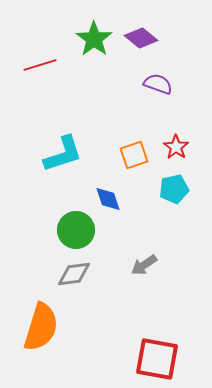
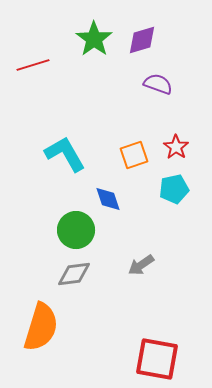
purple diamond: moved 1 px right, 2 px down; rotated 56 degrees counterclockwise
red line: moved 7 px left
cyan L-shape: moved 2 px right; rotated 102 degrees counterclockwise
gray arrow: moved 3 px left
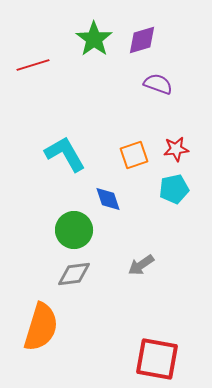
red star: moved 2 px down; rotated 30 degrees clockwise
green circle: moved 2 px left
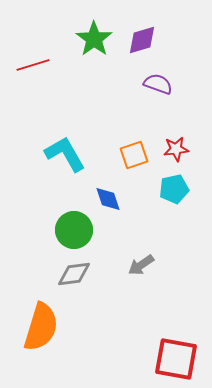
red square: moved 19 px right
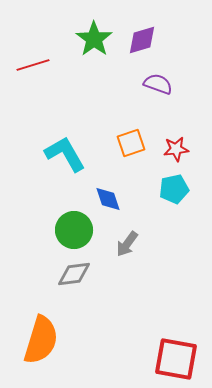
orange square: moved 3 px left, 12 px up
gray arrow: moved 14 px left, 21 px up; rotated 20 degrees counterclockwise
orange semicircle: moved 13 px down
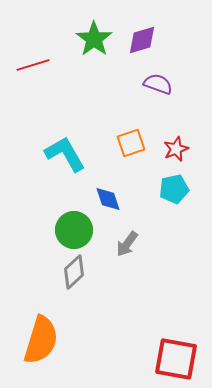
red star: rotated 15 degrees counterclockwise
gray diamond: moved 2 px up; rotated 36 degrees counterclockwise
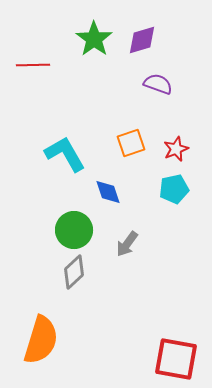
red line: rotated 16 degrees clockwise
blue diamond: moved 7 px up
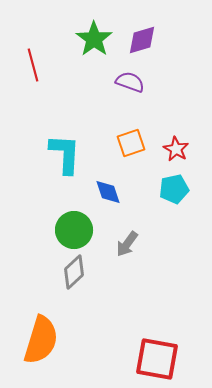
red line: rotated 76 degrees clockwise
purple semicircle: moved 28 px left, 2 px up
red star: rotated 20 degrees counterclockwise
cyan L-shape: rotated 33 degrees clockwise
red square: moved 19 px left
